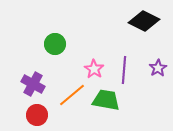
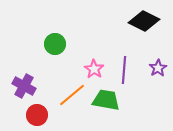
purple cross: moved 9 px left, 2 px down
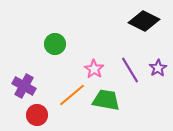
purple line: moved 6 px right; rotated 36 degrees counterclockwise
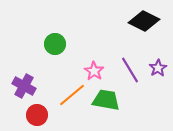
pink star: moved 2 px down
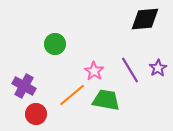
black diamond: moved 1 px right, 2 px up; rotated 32 degrees counterclockwise
red circle: moved 1 px left, 1 px up
